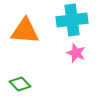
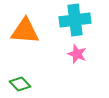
cyan cross: moved 3 px right
pink star: moved 1 px right, 1 px down
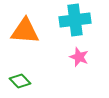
pink star: moved 2 px right, 3 px down
green diamond: moved 3 px up
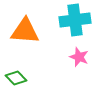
green diamond: moved 4 px left, 3 px up
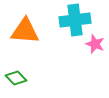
pink star: moved 16 px right, 13 px up
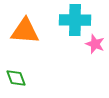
cyan cross: rotated 8 degrees clockwise
green diamond: rotated 25 degrees clockwise
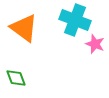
cyan cross: rotated 20 degrees clockwise
orange triangle: moved 1 px left, 3 px up; rotated 32 degrees clockwise
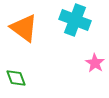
pink star: moved 19 px down; rotated 12 degrees clockwise
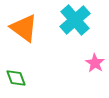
cyan cross: rotated 28 degrees clockwise
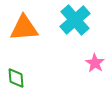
orange triangle: rotated 40 degrees counterclockwise
green diamond: rotated 15 degrees clockwise
